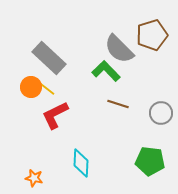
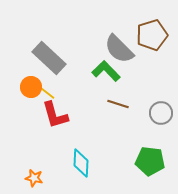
yellow line: moved 4 px down
red L-shape: rotated 80 degrees counterclockwise
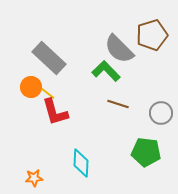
red L-shape: moved 3 px up
green pentagon: moved 4 px left, 9 px up
orange star: rotated 18 degrees counterclockwise
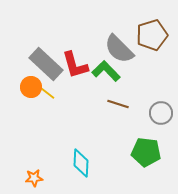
gray rectangle: moved 3 px left, 6 px down
red L-shape: moved 20 px right, 47 px up
